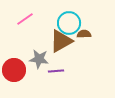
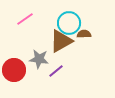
purple line: rotated 35 degrees counterclockwise
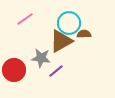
gray star: moved 2 px right, 1 px up
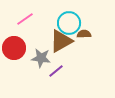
red circle: moved 22 px up
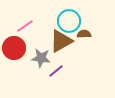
pink line: moved 7 px down
cyan circle: moved 2 px up
